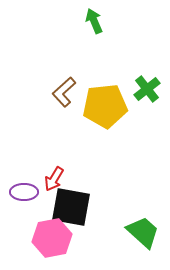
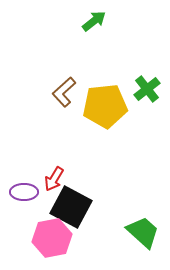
green arrow: rotated 75 degrees clockwise
black square: rotated 18 degrees clockwise
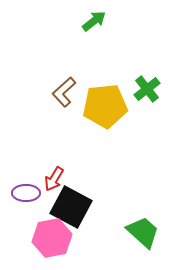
purple ellipse: moved 2 px right, 1 px down
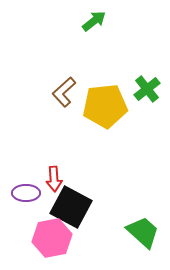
red arrow: rotated 35 degrees counterclockwise
